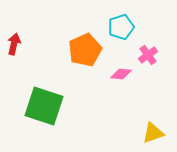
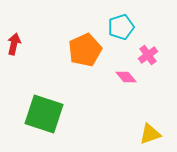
pink diamond: moved 5 px right, 3 px down; rotated 45 degrees clockwise
green square: moved 8 px down
yellow triangle: moved 3 px left, 1 px down
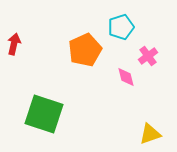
pink cross: moved 1 px down
pink diamond: rotated 25 degrees clockwise
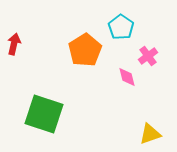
cyan pentagon: rotated 20 degrees counterclockwise
orange pentagon: rotated 8 degrees counterclockwise
pink diamond: moved 1 px right
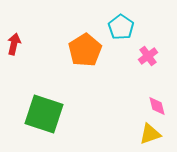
pink diamond: moved 30 px right, 29 px down
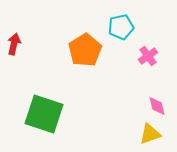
cyan pentagon: rotated 25 degrees clockwise
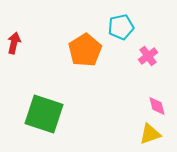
red arrow: moved 1 px up
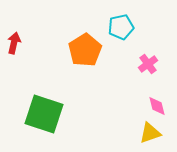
pink cross: moved 8 px down
yellow triangle: moved 1 px up
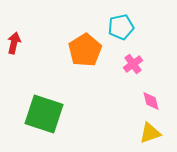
pink cross: moved 15 px left
pink diamond: moved 6 px left, 5 px up
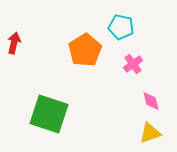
cyan pentagon: rotated 25 degrees clockwise
green square: moved 5 px right
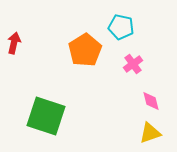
green square: moved 3 px left, 2 px down
